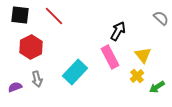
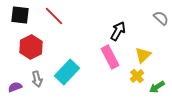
yellow triangle: rotated 24 degrees clockwise
cyan rectangle: moved 8 px left
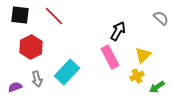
yellow cross: rotated 16 degrees clockwise
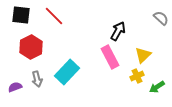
black square: moved 1 px right
